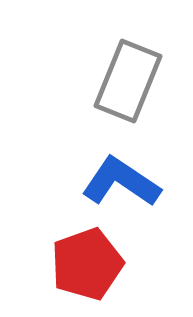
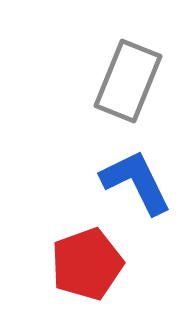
blue L-shape: moved 15 px right; rotated 30 degrees clockwise
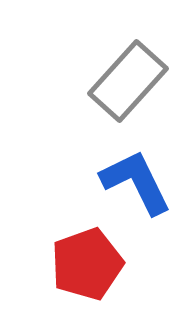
gray rectangle: rotated 20 degrees clockwise
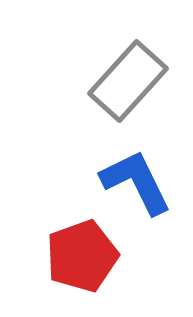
red pentagon: moved 5 px left, 8 px up
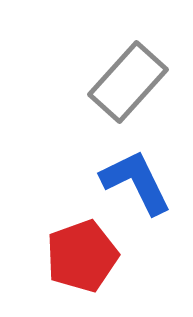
gray rectangle: moved 1 px down
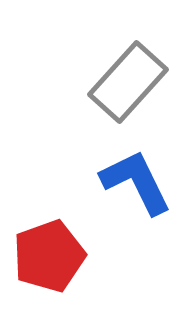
red pentagon: moved 33 px left
